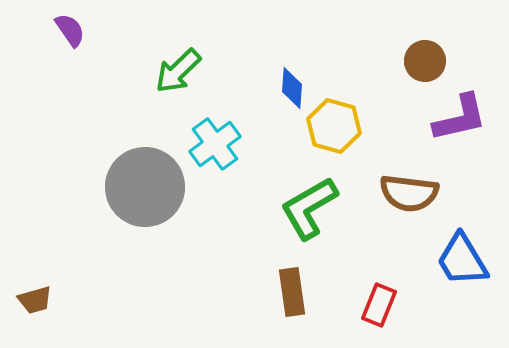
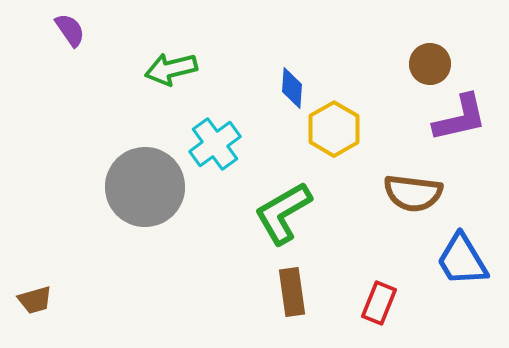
brown circle: moved 5 px right, 3 px down
green arrow: moved 7 px left, 2 px up; rotated 30 degrees clockwise
yellow hexagon: moved 3 px down; rotated 14 degrees clockwise
brown semicircle: moved 4 px right
green L-shape: moved 26 px left, 5 px down
red rectangle: moved 2 px up
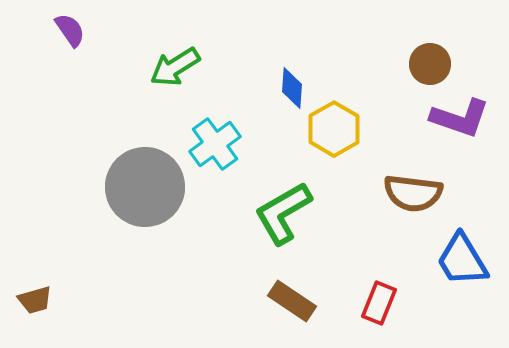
green arrow: moved 4 px right, 2 px up; rotated 18 degrees counterclockwise
purple L-shape: rotated 32 degrees clockwise
brown rectangle: moved 9 px down; rotated 48 degrees counterclockwise
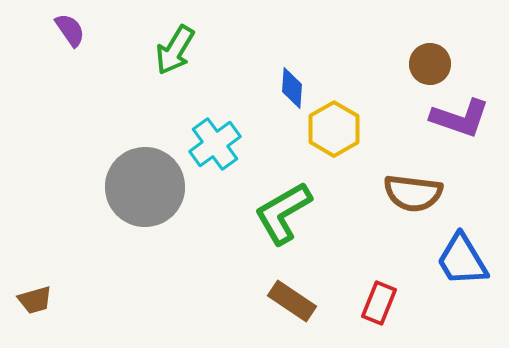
green arrow: moved 17 px up; rotated 27 degrees counterclockwise
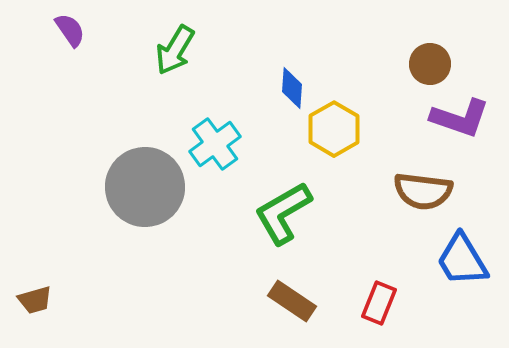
brown semicircle: moved 10 px right, 2 px up
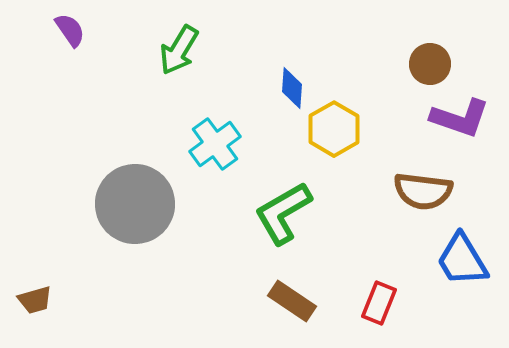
green arrow: moved 4 px right
gray circle: moved 10 px left, 17 px down
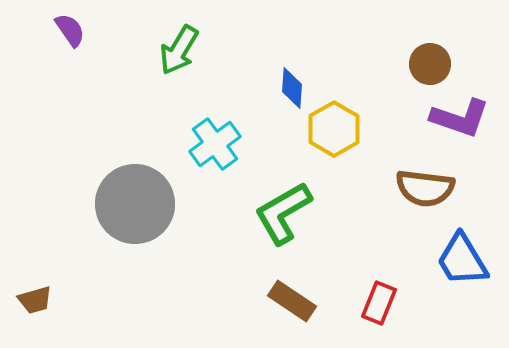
brown semicircle: moved 2 px right, 3 px up
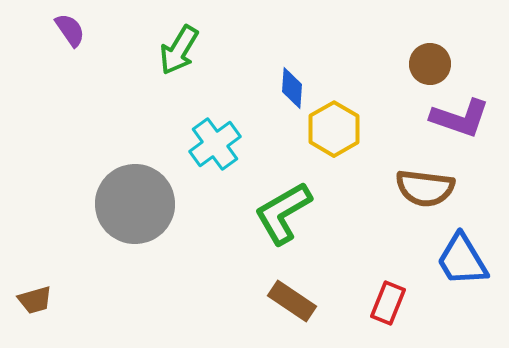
red rectangle: moved 9 px right
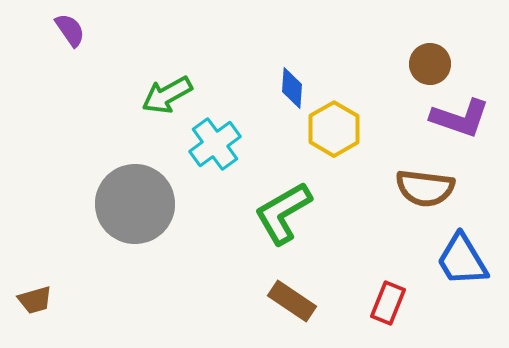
green arrow: moved 12 px left, 45 px down; rotated 30 degrees clockwise
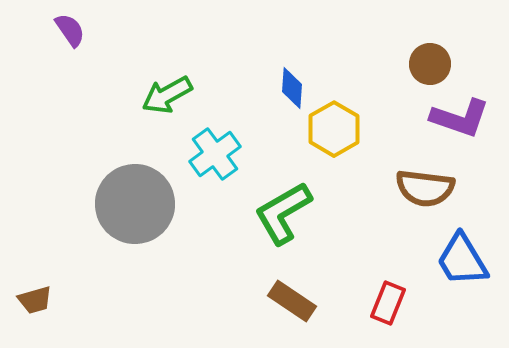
cyan cross: moved 10 px down
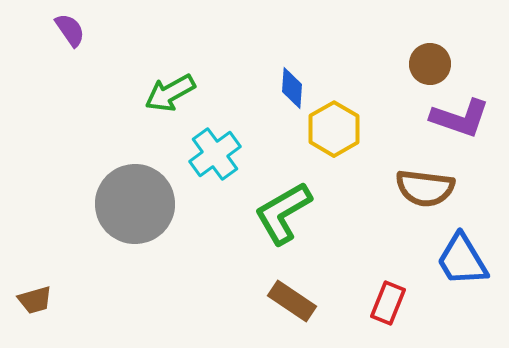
green arrow: moved 3 px right, 2 px up
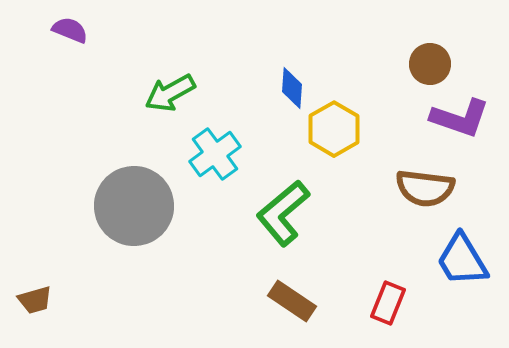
purple semicircle: rotated 33 degrees counterclockwise
gray circle: moved 1 px left, 2 px down
green L-shape: rotated 10 degrees counterclockwise
